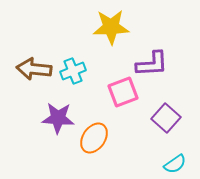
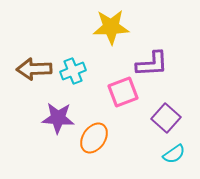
brown arrow: rotated 8 degrees counterclockwise
cyan semicircle: moved 1 px left, 10 px up
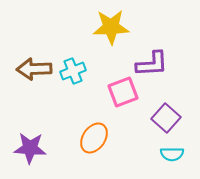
purple star: moved 28 px left, 30 px down
cyan semicircle: moved 2 px left; rotated 35 degrees clockwise
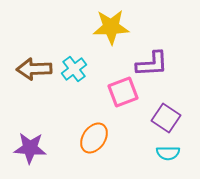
cyan cross: moved 1 px right, 2 px up; rotated 15 degrees counterclockwise
purple square: rotated 8 degrees counterclockwise
cyan semicircle: moved 4 px left, 1 px up
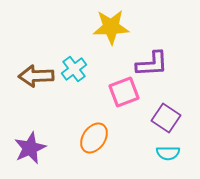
brown arrow: moved 2 px right, 7 px down
pink square: moved 1 px right
purple star: rotated 28 degrees counterclockwise
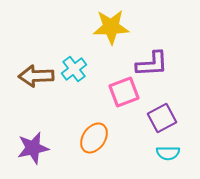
purple square: moved 4 px left; rotated 28 degrees clockwise
purple star: moved 3 px right; rotated 12 degrees clockwise
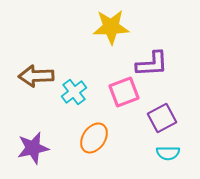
cyan cross: moved 23 px down
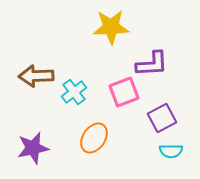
cyan semicircle: moved 3 px right, 2 px up
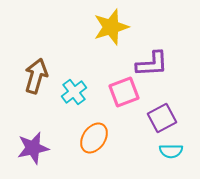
yellow star: rotated 15 degrees counterclockwise
brown arrow: rotated 108 degrees clockwise
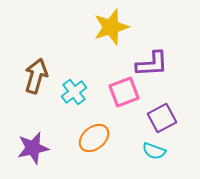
orange ellipse: rotated 16 degrees clockwise
cyan semicircle: moved 17 px left; rotated 20 degrees clockwise
